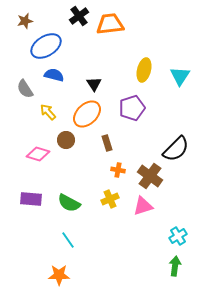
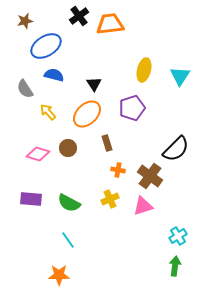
brown circle: moved 2 px right, 8 px down
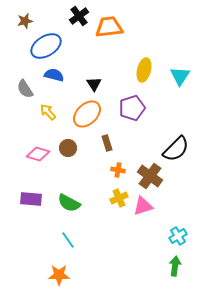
orange trapezoid: moved 1 px left, 3 px down
yellow cross: moved 9 px right, 1 px up
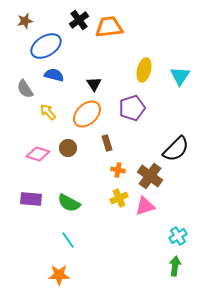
black cross: moved 4 px down
pink triangle: moved 2 px right
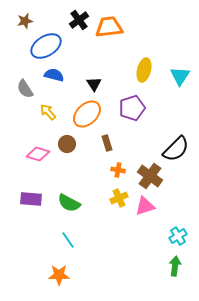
brown circle: moved 1 px left, 4 px up
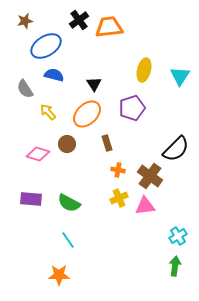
pink triangle: rotated 10 degrees clockwise
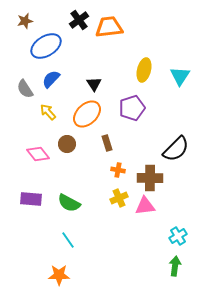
blue semicircle: moved 3 px left, 4 px down; rotated 60 degrees counterclockwise
pink diamond: rotated 35 degrees clockwise
brown cross: moved 2 px down; rotated 35 degrees counterclockwise
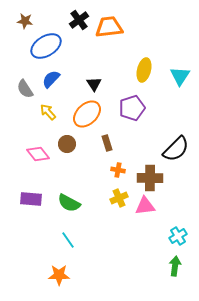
brown star: rotated 21 degrees clockwise
